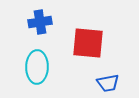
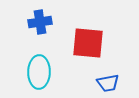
cyan ellipse: moved 2 px right, 5 px down
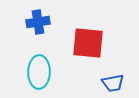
blue cross: moved 2 px left
blue trapezoid: moved 5 px right
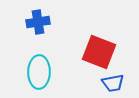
red square: moved 11 px right, 9 px down; rotated 16 degrees clockwise
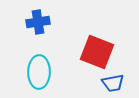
red square: moved 2 px left
